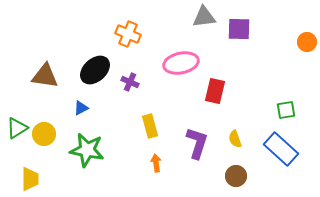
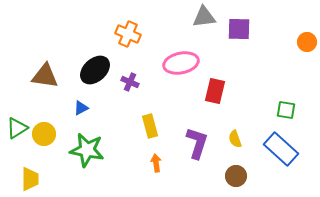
green square: rotated 18 degrees clockwise
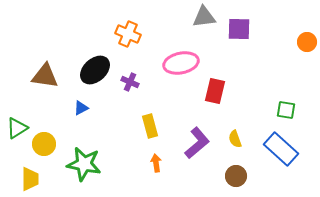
yellow circle: moved 10 px down
purple L-shape: rotated 32 degrees clockwise
green star: moved 3 px left, 14 px down
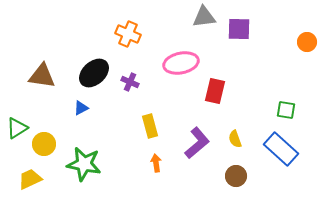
black ellipse: moved 1 px left, 3 px down
brown triangle: moved 3 px left
yellow trapezoid: rotated 115 degrees counterclockwise
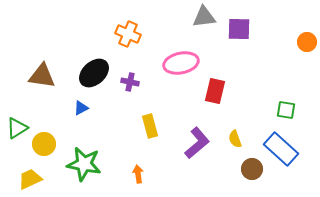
purple cross: rotated 12 degrees counterclockwise
orange arrow: moved 18 px left, 11 px down
brown circle: moved 16 px right, 7 px up
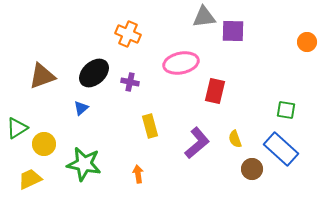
purple square: moved 6 px left, 2 px down
brown triangle: rotated 28 degrees counterclockwise
blue triangle: rotated 14 degrees counterclockwise
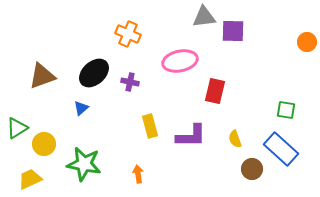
pink ellipse: moved 1 px left, 2 px up
purple L-shape: moved 6 px left, 7 px up; rotated 40 degrees clockwise
